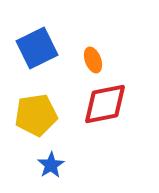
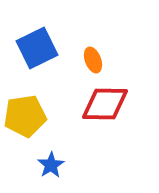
red diamond: rotated 12 degrees clockwise
yellow pentagon: moved 11 px left, 1 px down
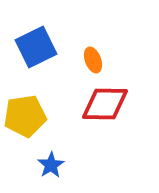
blue square: moved 1 px left, 1 px up
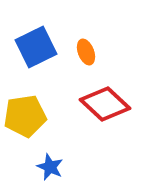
orange ellipse: moved 7 px left, 8 px up
red diamond: rotated 42 degrees clockwise
blue star: moved 1 px left, 2 px down; rotated 16 degrees counterclockwise
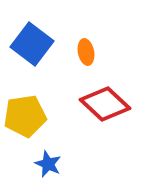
blue square: moved 4 px left, 3 px up; rotated 27 degrees counterclockwise
orange ellipse: rotated 10 degrees clockwise
blue star: moved 2 px left, 3 px up
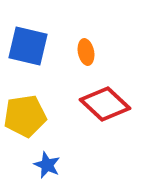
blue square: moved 4 px left, 2 px down; rotated 24 degrees counterclockwise
blue star: moved 1 px left, 1 px down
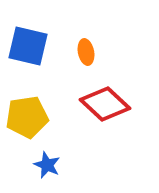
yellow pentagon: moved 2 px right, 1 px down
